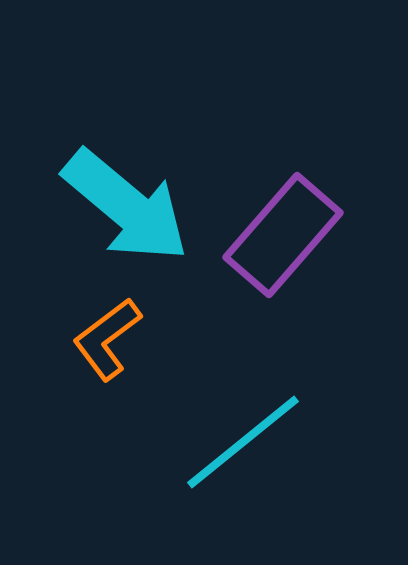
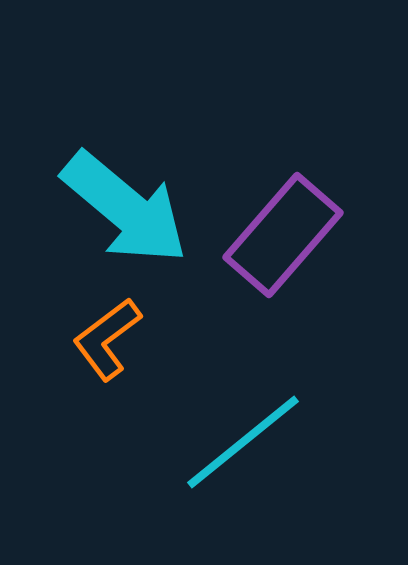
cyan arrow: moved 1 px left, 2 px down
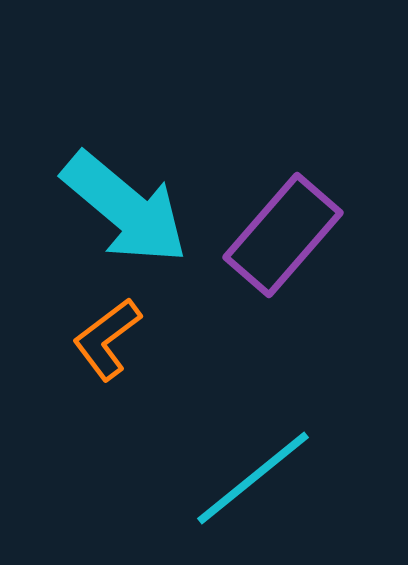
cyan line: moved 10 px right, 36 px down
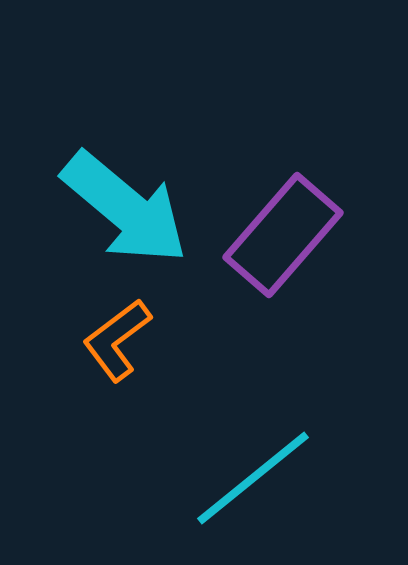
orange L-shape: moved 10 px right, 1 px down
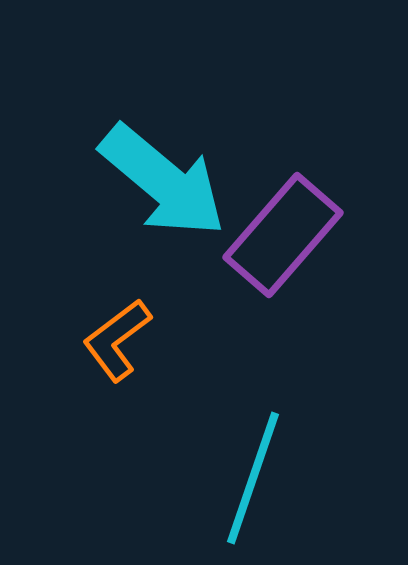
cyan arrow: moved 38 px right, 27 px up
cyan line: rotated 32 degrees counterclockwise
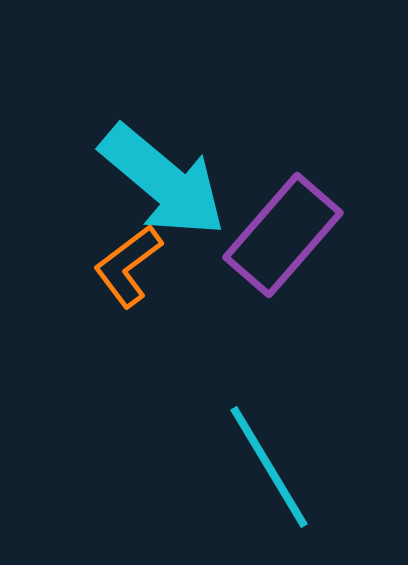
orange L-shape: moved 11 px right, 74 px up
cyan line: moved 16 px right, 11 px up; rotated 50 degrees counterclockwise
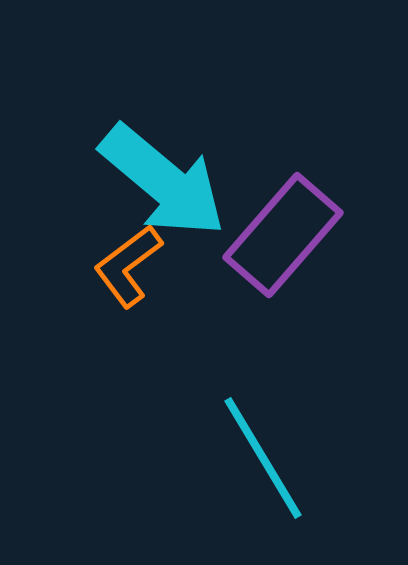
cyan line: moved 6 px left, 9 px up
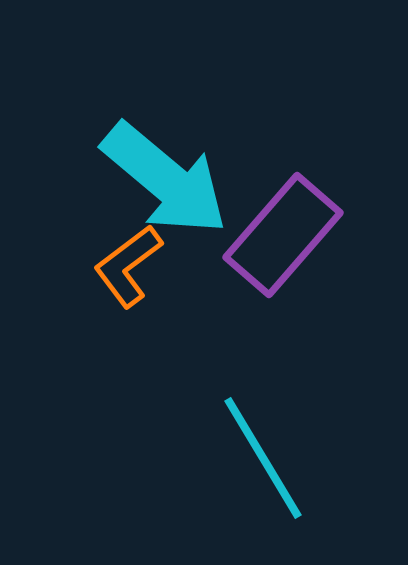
cyan arrow: moved 2 px right, 2 px up
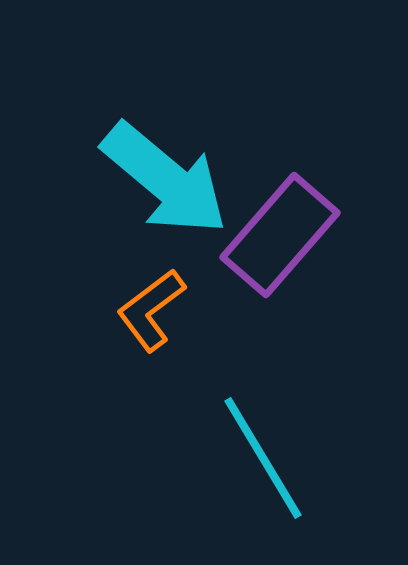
purple rectangle: moved 3 px left
orange L-shape: moved 23 px right, 44 px down
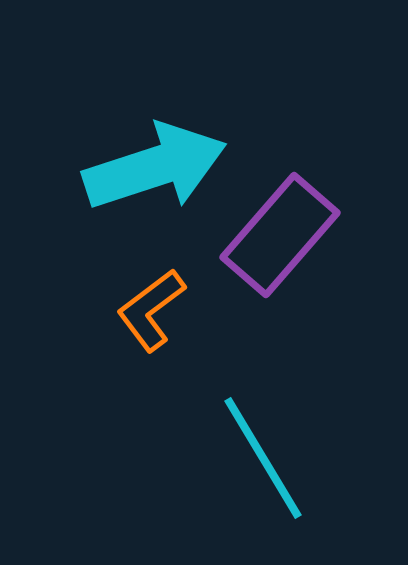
cyan arrow: moved 10 px left, 12 px up; rotated 58 degrees counterclockwise
